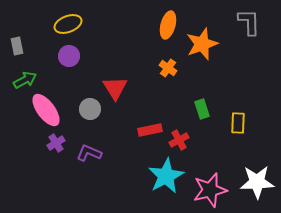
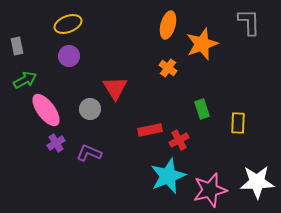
cyan star: moved 2 px right; rotated 6 degrees clockwise
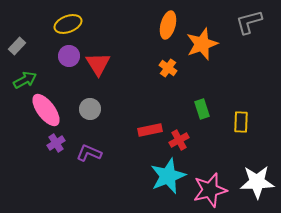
gray L-shape: rotated 104 degrees counterclockwise
gray rectangle: rotated 54 degrees clockwise
red triangle: moved 17 px left, 24 px up
yellow rectangle: moved 3 px right, 1 px up
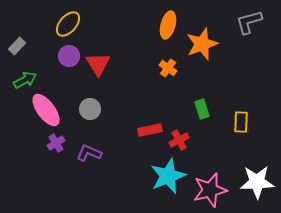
yellow ellipse: rotated 28 degrees counterclockwise
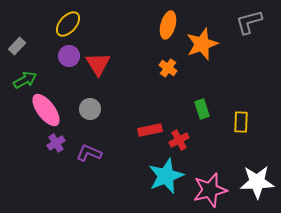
cyan star: moved 2 px left
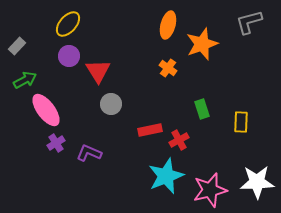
red triangle: moved 7 px down
gray circle: moved 21 px right, 5 px up
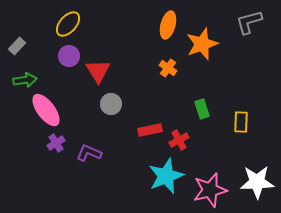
green arrow: rotated 20 degrees clockwise
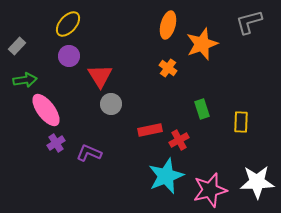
red triangle: moved 2 px right, 5 px down
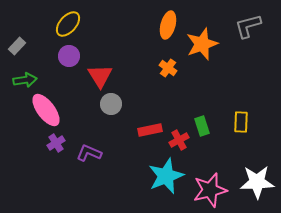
gray L-shape: moved 1 px left, 4 px down
green rectangle: moved 17 px down
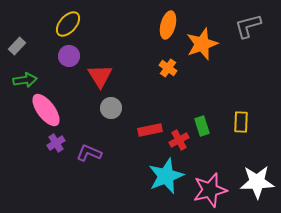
gray circle: moved 4 px down
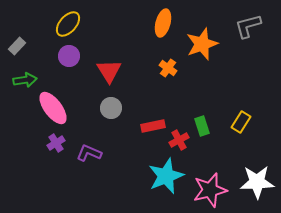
orange ellipse: moved 5 px left, 2 px up
red triangle: moved 9 px right, 5 px up
pink ellipse: moved 7 px right, 2 px up
yellow rectangle: rotated 30 degrees clockwise
red rectangle: moved 3 px right, 4 px up
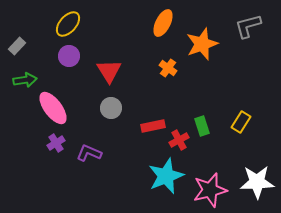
orange ellipse: rotated 12 degrees clockwise
